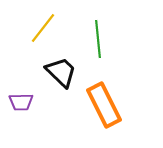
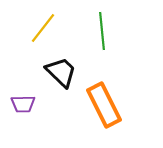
green line: moved 4 px right, 8 px up
purple trapezoid: moved 2 px right, 2 px down
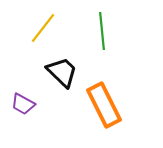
black trapezoid: moved 1 px right
purple trapezoid: rotated 30 degrees clockwise
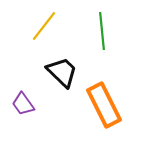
yellow line: moved 1 px right, 2 px up
purple trapezoid: rotated 25 degrees clockwise
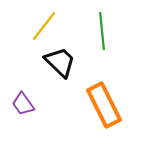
black trapezoid: moved 2 px left, 10 px up
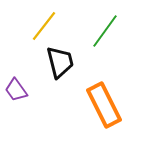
green line: moved 3 px right; rotated 42 degrees clockwise
black trapezoid: rotated 32 degrees clockwise
purple trapezoid: moved 7 px left, 14 px up
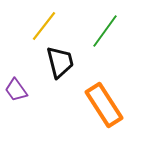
orange rectangle: rotated 6 degrees counterclockwise
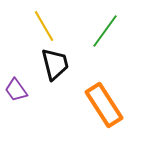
yellow line: rotated 68 degrees counterclockwise
black trapezoid: moved 5 px left, 2 px down
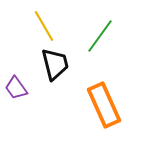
green line: moved 5 px left, 5 px down
purple trapezoid: moved 2 px up
orange rectangle: rotated 9 degrees clockwise
